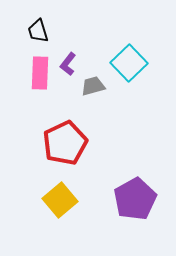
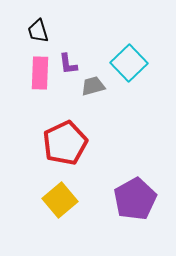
purple L-shape: rotated 45 degrees counterclockwise
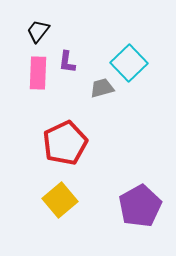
black trapezoid: rotated 55 degrees clockwise
purple L-shape: moved 1 px left, 2 px up; rotated 15 degrees clockwise
pink rectangle: moved 2 px left
gray trapezoid: moved 9 px right, 2 px down
purple pentagon: moved 5 px right, 7 px down
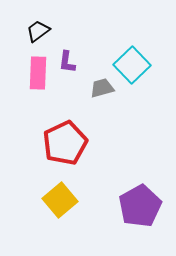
black trapezoid: rotated 15 degrees clockwise
cyan square: moved 3 px right, 2 px down
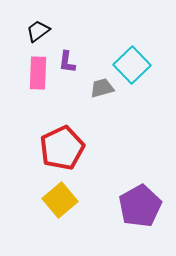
red pentagon: moved 3 px left, 5 px down
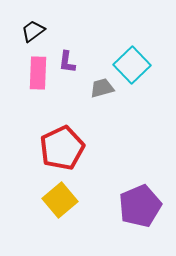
black trapezoid: moved 5 px left
purple pentagon: rotated 6 degrees clockwise
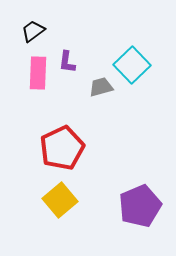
gray trapezoid: moved 1 px left, 1 px up
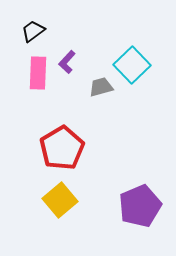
purple L-shape: rotated 35 degrees clockwise
red pentagon: rotated 6 degrees counterclockwise
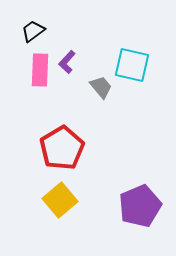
cyan square: rotated 33 degrees counterclockwise
pink rectangle: moved 2 px right, 3 px up
gray trapezoid: rotated 65 degrees clockwise
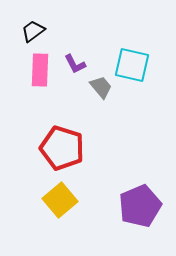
purple L-shape: moved 8 px right, 2 px down; rotated 70 degrees counterclockwise
red pentagon: rotated 24 degrees counterclockwise
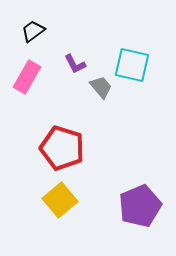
pink rectangle: moved 13 px left, 7 px down; rotated 28 degrees clockwise
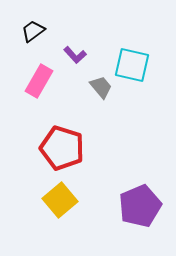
purple L-shape: moved 9 px up; rotated 15 degrees counterclockwise
pink rectangle: moved 12 px right, 4 px down
